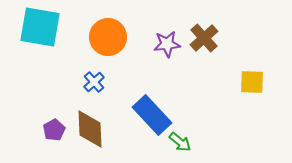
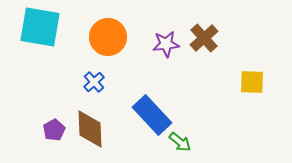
purple star: moved 1 px left
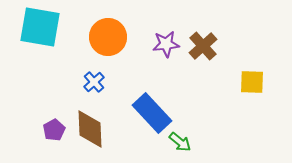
brown cross: moved 1 px left, 8 px down
blue rectangle: moved 2 px up
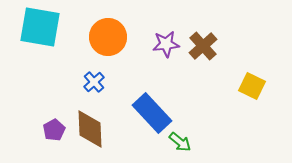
yellow square: moved 4 px down; rotated 24 degrees clockwise
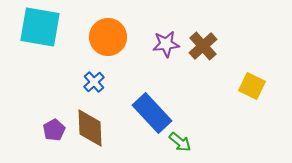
brown diamond: moved 1 px up
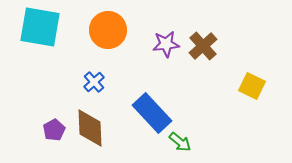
orange circle: moved 7 px up
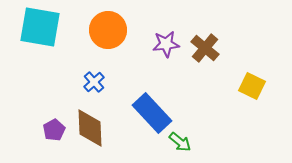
brown cross: moved 2 px right, 2 px down; rotated 8 degrees counterclockwise
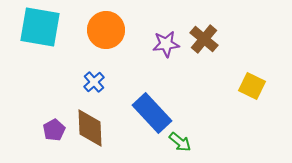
orange circle: moved 2 px left
brown cross: moved 1 px left, 9 px up
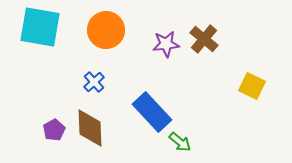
blue rectangle: moved 1 px up
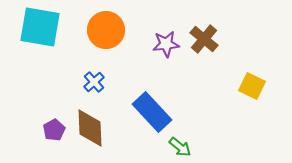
green arrow: moved 5 px down
